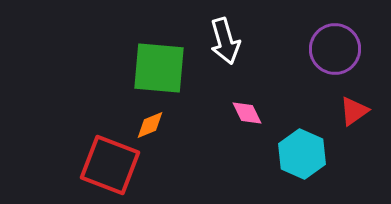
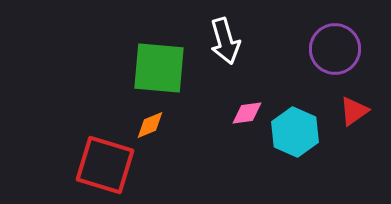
pink diamond: rotated 72 degrees counterclockwise
cyan hexagon: moved 7 px left, 22 px up
red square: moved 5 px left; rotated 4 degrees counterclockwise
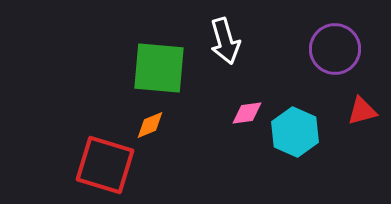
red triangle: moved 8 px right; rotated 20 degrees clockwise
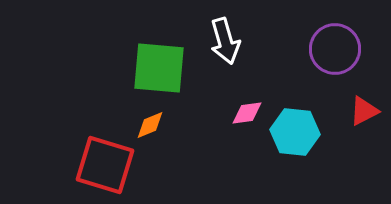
red triangle: moved 2 px right; rotated 12 degrees counterclockwise
cyan hexagon: rotated 18 degrees counterclockwise
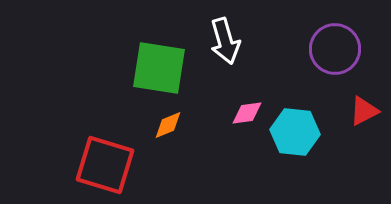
green square: rotated 4 degrees clockwise
orange diamond: moved 18 px right
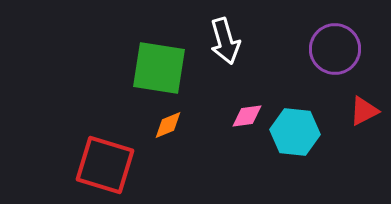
pink diamond: moved 3 px down
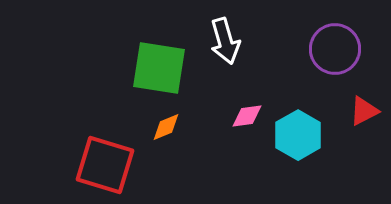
orange diamond: moved 2 px left, 2 px down
cyan hexagon: moved 3 px right, 3 px down; rotated 24 degrees clockwise
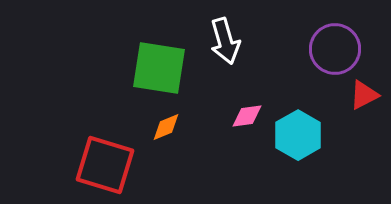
red triangle: moved 16 px up
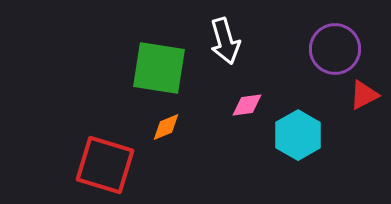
pink diamond: moved 11 px up
